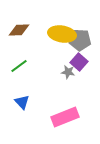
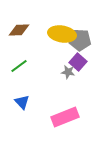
purple square: moved 1 px left
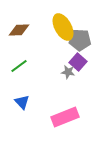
yellow ellipse: moved 1 px right, 7 px up; rotated 52 degrees clockwise
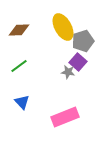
gray pentagon: moved 3 px right, 1 px down; rotated 20 degrees counterclockwise
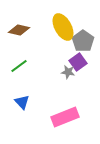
brown diamond: rotated 15 degrees clockwise
gray pentagon: rotated 20 degrees counterclockwise
purple square: rotated 12 degrees clockwise
